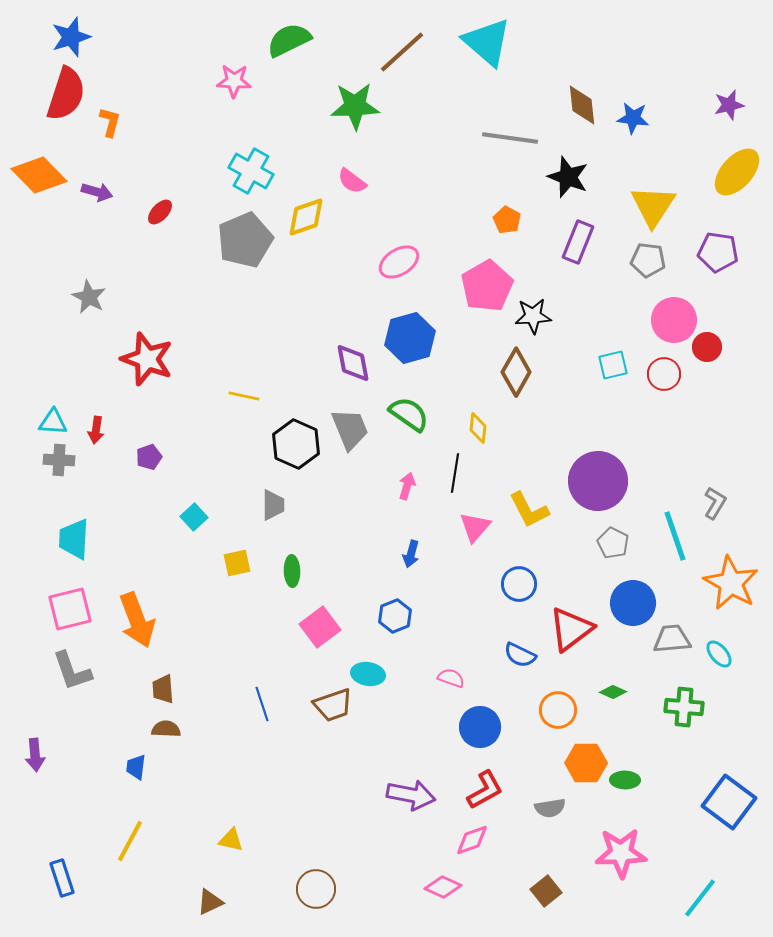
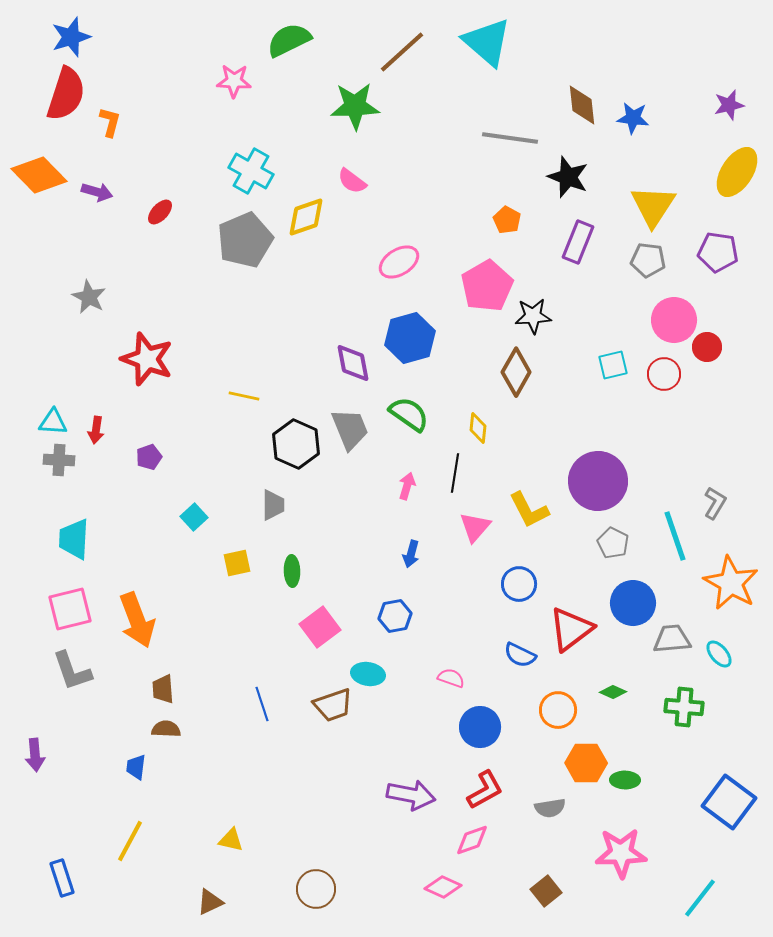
yellow ellipse at (737, 172): rotated 9 degrees counterclockwise
blue hexagon at (395, 616): rotated 12 degrees clockwise
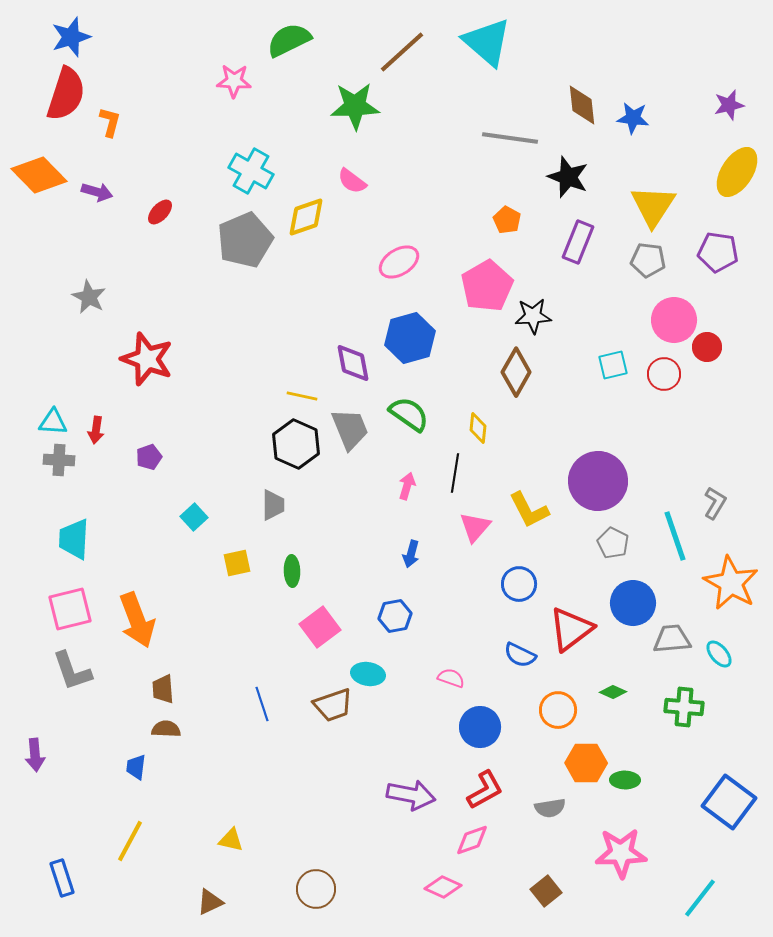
yellow line at (244, 396): moved 58 px right
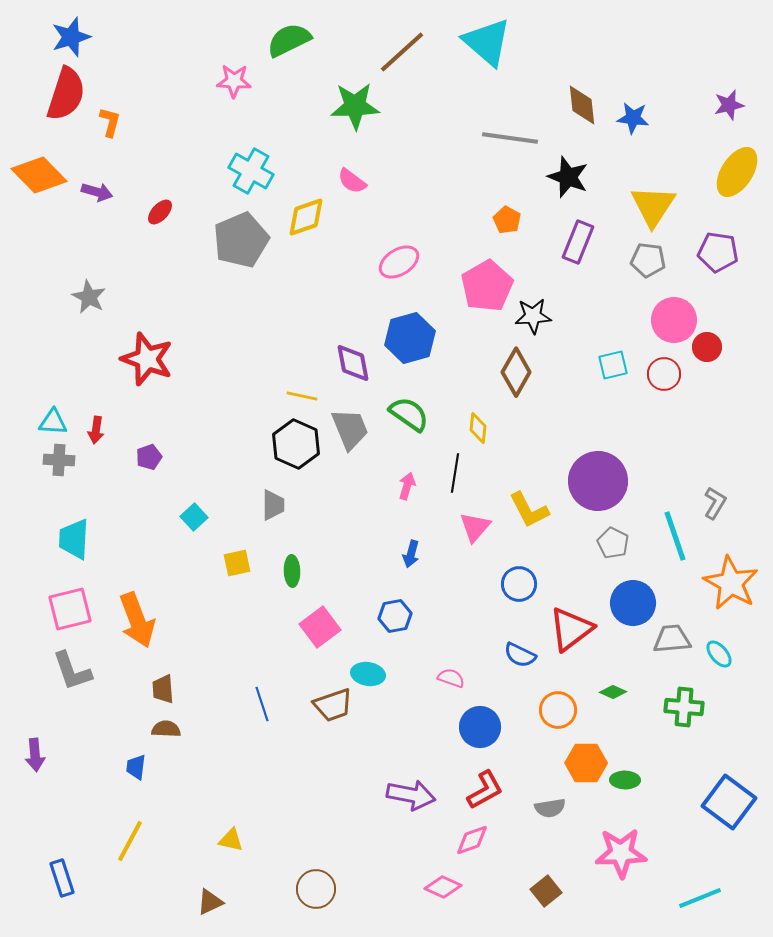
gray pentagon at (245, 240): moved 4 px left
cyan line at (700, 898): rotated 30 degrees clockwise
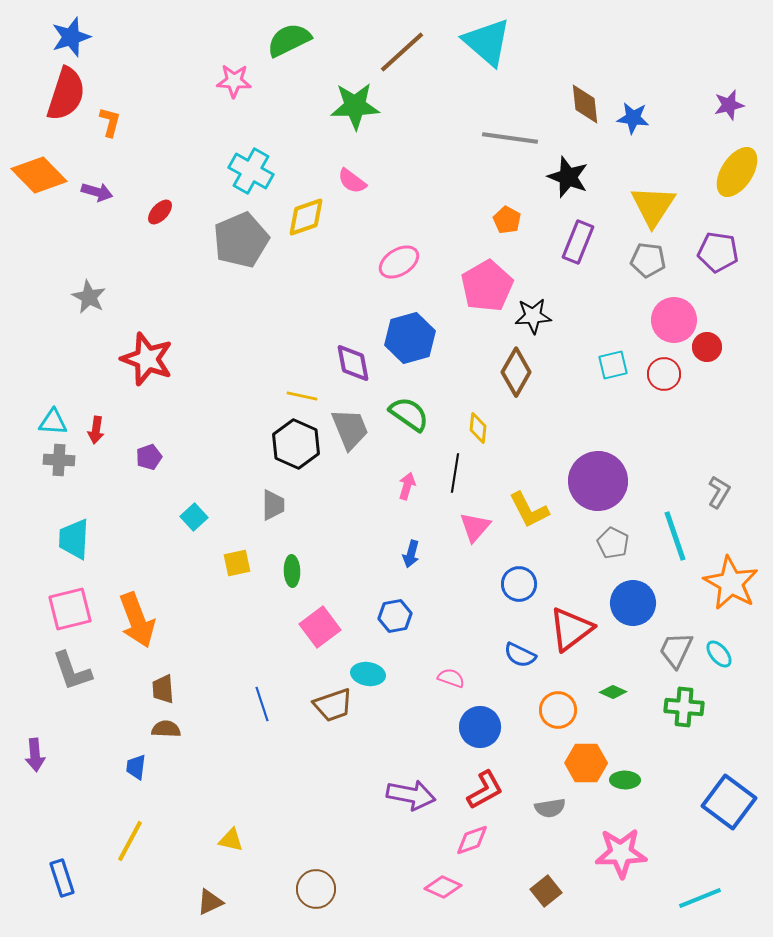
brown diamond at (582, 105): moved 3 px right, 1 px up
gray L-shape at (715, 503): moved 4 px right, 11 px up
gray trapezoid at (672, 639): moved 4 px right, 11 px down; rotated 60 degrees counterclockwise
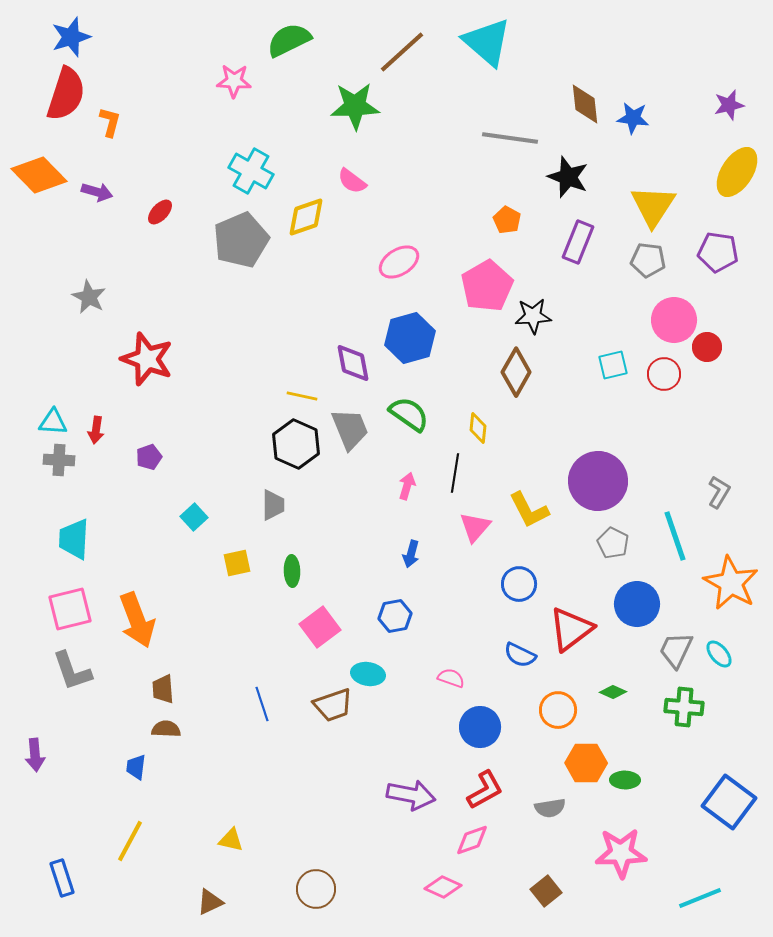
blue circle at (633, 603): moved 4 px right, 1 px down
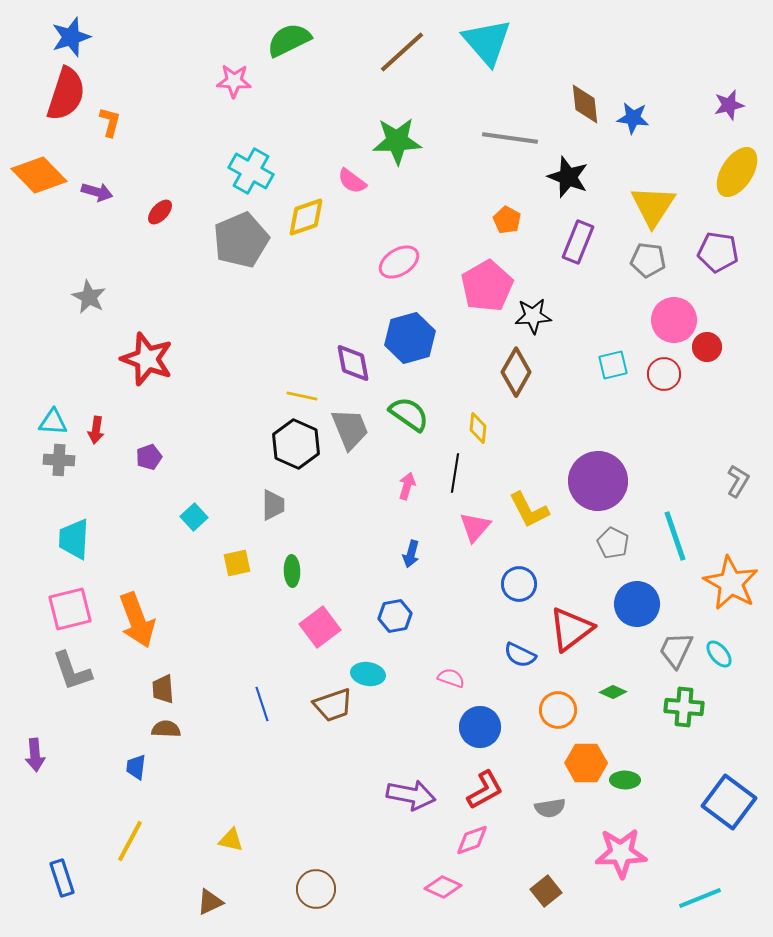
cyan triangle at (487, 42): rotated 8 degrees clockwise
green star at (355, 106): moved 42 px right, 35 px down
gray L-shape at (719, 492): moved 19 px right, 11 px up
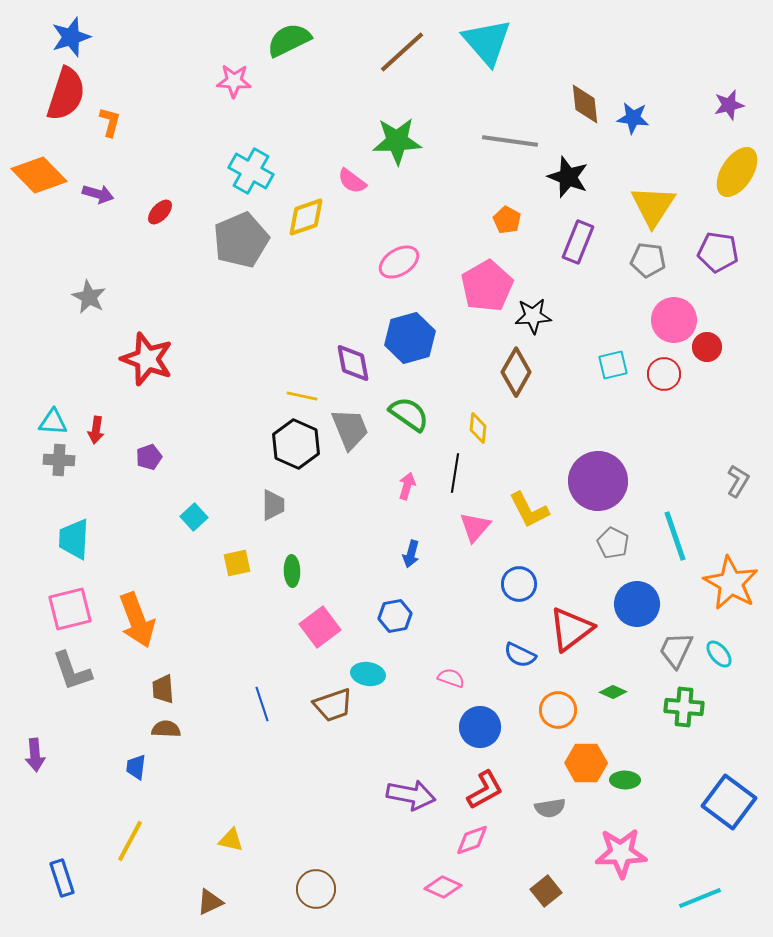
gray line at (510, 138): moved 3 px down
purple arrow at (97, 192): moved 1 px right, 2 px down
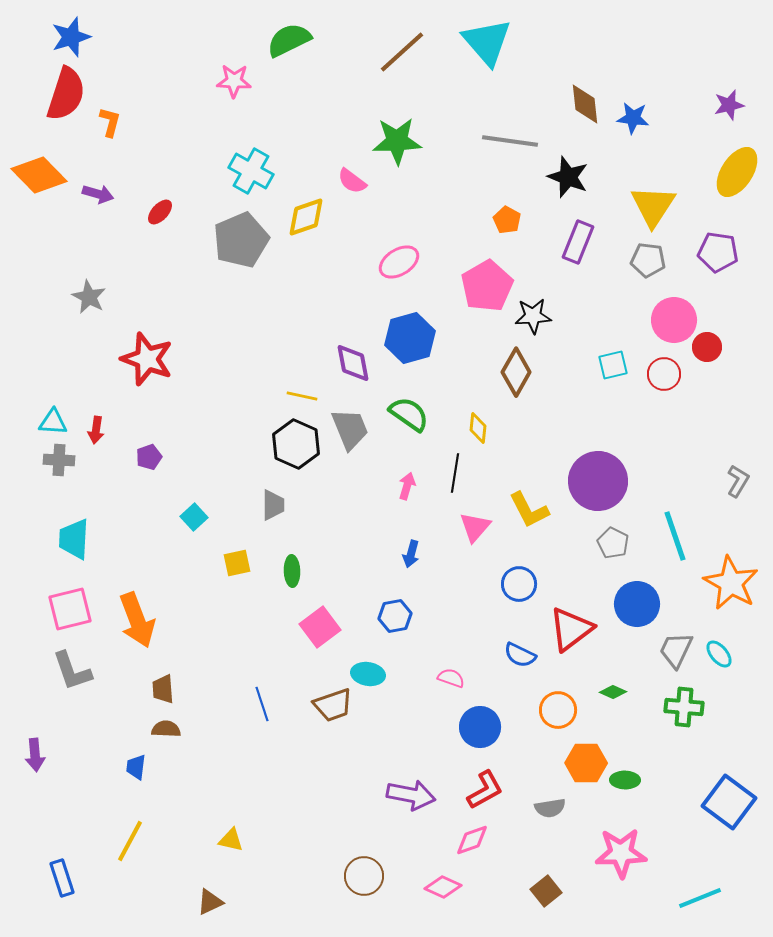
brown circle at (316, 889): moved 48 px right, 13 px up
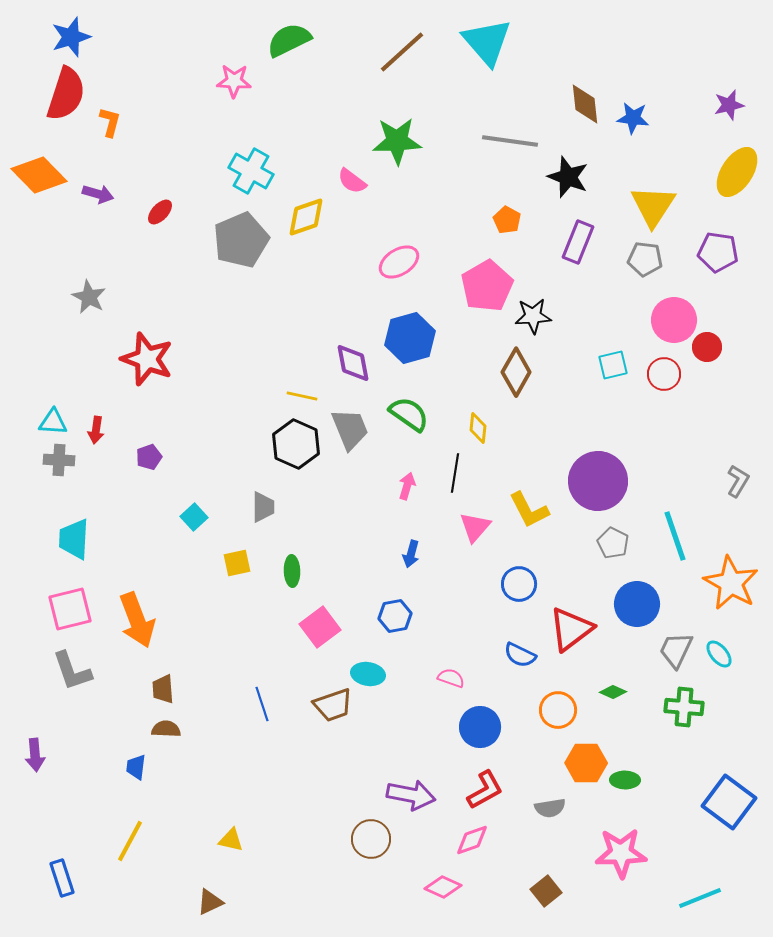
gray pentagon at (648, 260): moved 3 px left, 1 px up
gray trapezoid at (273, 505): moved 10 px left, 2 px down
brown circle at (364, 876): moved 7 px right, 37 px up
